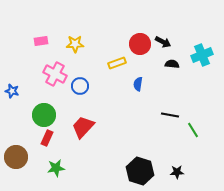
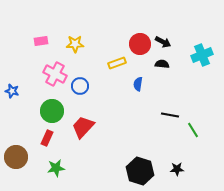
black semicircle: moved 10 px left
green circle: moved 8 px right, 4 px up
black star: moved 3 px up
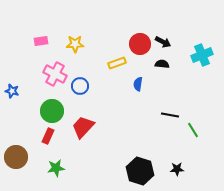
red rectangle: moved 1 px right, 2 px up
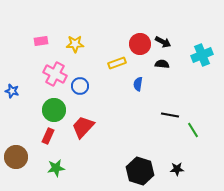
green circle: moved 2 px right, 1 px up
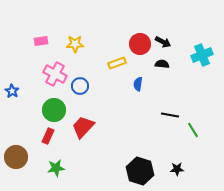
blue star: rotated 16 degrees clockwise
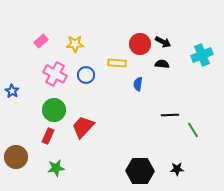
pink rectangle: rotated 32 degrees counterclockwise
yellow rectangle: rotated 24 degrees clockwise
blue circle: moved 6 px right, 11 px up
black line: rotated 12 degrees counterclockwise
black hexagon: rotated 16 degrees counterclockwise
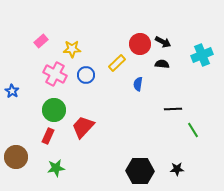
yellow star: moved 3 px left, 5 px down
yellow rectangle: rotated 48 degrees counterclockwise
black line: moved 3 px right, 6 px up
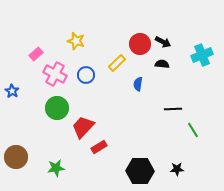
pink rectangle: moved 5 px left, 13 px down
yellow star: moved 4 px right, 8 px up; rotated 18 degrees clockwise
green circle: moved 3 px right, 2 px up
red rectangle: moved 51 px right, 11 px down; rotated 35 degrees clockwise
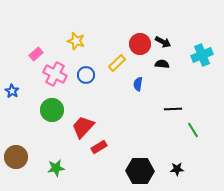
green circle: moved 5 px left, 2 px down
